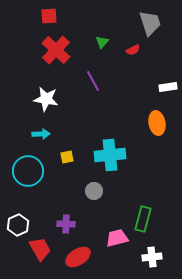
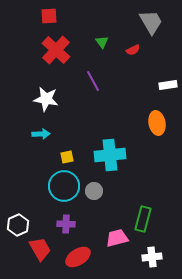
gray trapezoid: moved 1 px right, 1 px up; rotated 12 degrees counterclockwise
green triangle: rotated 16 degrees counterclockwise
white rectangle: moved 2 px up
cyan circle: moved 36 px right, 15 px down
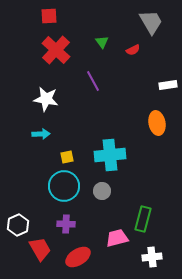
gray circle: moved 8 px right
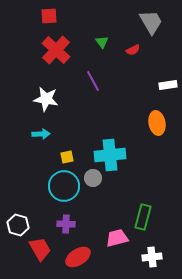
gray circle: moved 9 px left, 13 px up
green rectangle: moved 2 px up
white hexagon: rotated 20 degrees counterclockwise
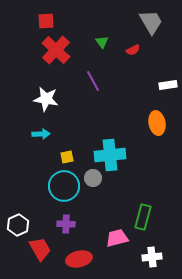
red square: moved 3 px left, 5 px down
white hexagon: rotated 20 degrees clockwise
red ellipse: moved 1 px right, 2 px down; rotated 20 degrees clockwise
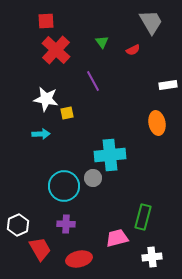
yellow square: moved 44 px up
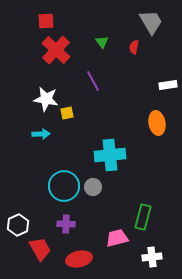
red semicircle: moved 1 px right, 3 px up; rotated 128 degrees clockwise
gray circle: moved 9 px down
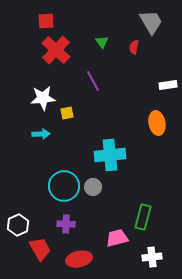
white star: moved 3 px left, 1 px up; rotated 15 degrees counterclockwise
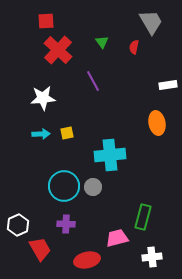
red cross: moved 2 px right
yellow square: moved 20 px down
red ellipse: moved 8 px right, 1 px down
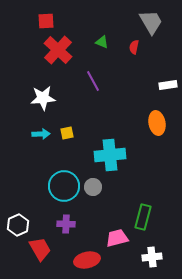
green triangle: rotated 32 degrees counterclockwise
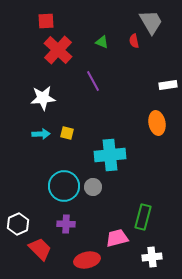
red semicircle: moved 6 px up; rotated 24 degrees counterclockwise
yellow square: rotated 24 degrees clockwise
white hexagon: moved 1 px up
red trapezoid: rotated 15 degrees counterclockwise
